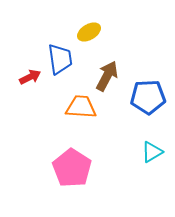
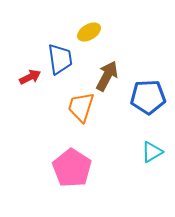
orange trapezoid: rotated 76 degrees counterclockwise
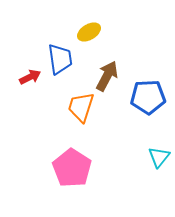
cyan triangle: moved 7 px right, 5 px down; rotated 20 degrees counterclockwise
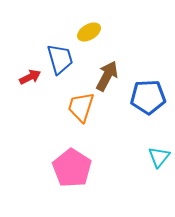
blue trapezoid: rotated 8 degrees counterclockwise
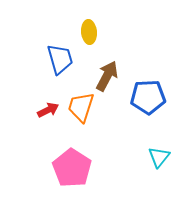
yellow ellipse: rotated 65 degrees counterclockwise
red arrow: moved 18 px right, 33 px down
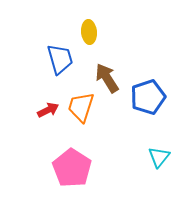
brown arrow: moved 2 px down; rotated 60 degrees counterclockwise
blue pentagon: rotated 16 degrees counterclockwise
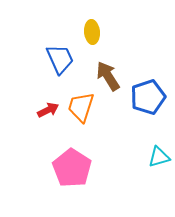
yellow ellipse: moved 3 px right
blue trapezoid: rotated 8 degrees counterclockwise
brown arrow: moved 1 px right, 2 px up
cyan triangle: rotated 35 degrees clockwise
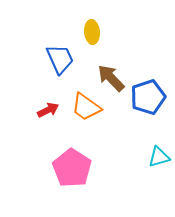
brown arrow: moved 3 px right, 2 px down; rotated 12 degrees counterclockwise
orange trapezoid: moved 5 px right; rotated 72 degrees counterclockwise
